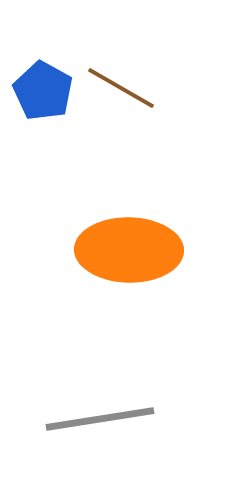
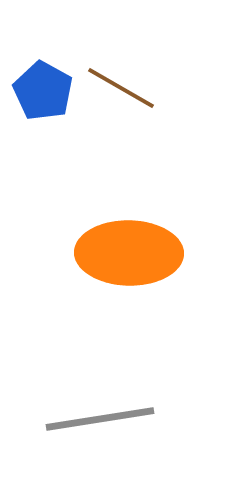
orange ellipse: moved 3 px down
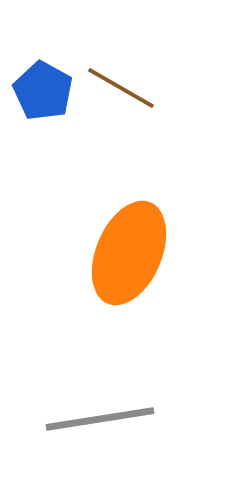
orange ellipse: rotated 68 degrees counterclockwise
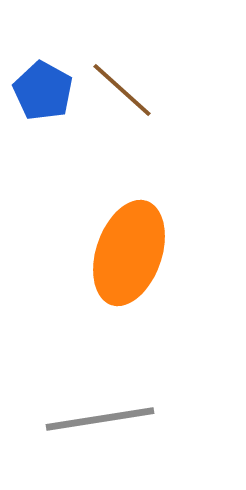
brown line: moved 1 px right, 2 px down; rotated 12 degrees clockwise
orange ellipse: rotated 4 degrees counterclockwise
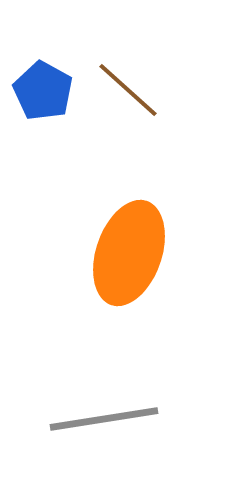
brown line: moved 6 px right
gray line: moved 4 px right
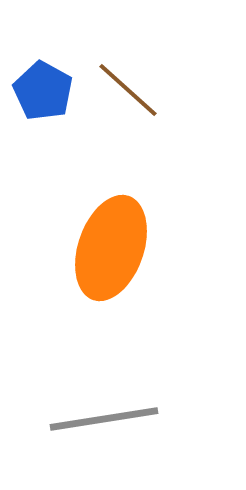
orange ellipse: moved 18 px left, 5 px up
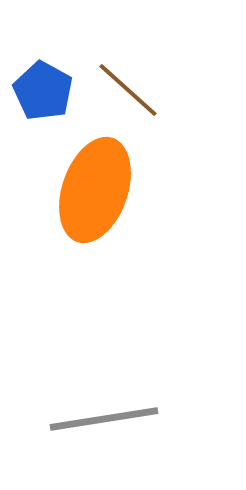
orange ellipse: moved 16 px left, 58 px up
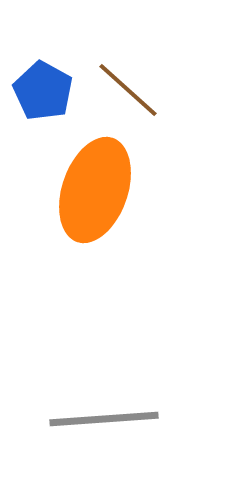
gray line: rotated 5 degrees clockwise
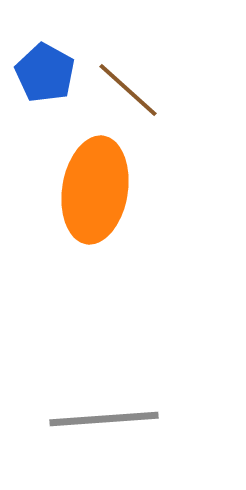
blue pentagon: moved 2 px right, 18 px up
orange ellipse: rotated 10 degrees counterclockwise
